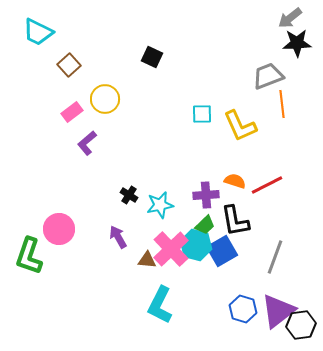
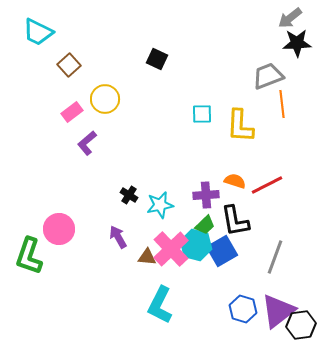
black square: moved 5 px right, 2 px down
yellow L-shape: rotated 27 degrees clockwise
brown triangle: moved 3 px up
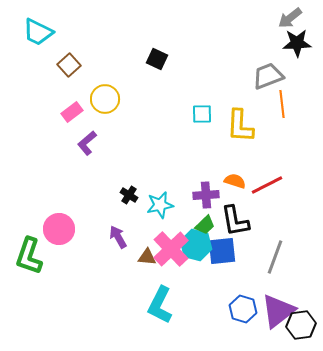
blue square: rotated 24 degrees clockwise
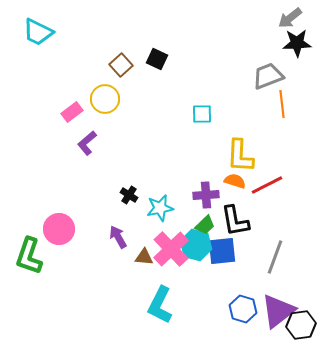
brown square: moved 52 px right
yellow L-shape: moved 30 px down
cyan star: moved 3 px down
brown triangle: moved 3 px left
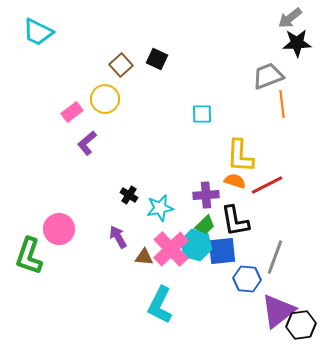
blue hexagon: moved 4 px right, 30 px up; rotated 12 degrees counterclockwise
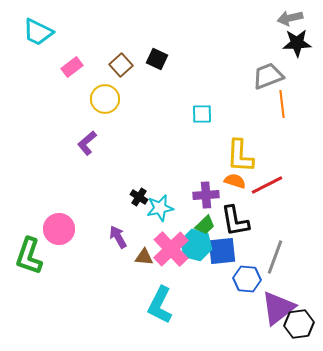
gray arrow: rotated 25 degrees clockwise
pink rectangle: moved 45 px up
black cross: moved 10 px right, 2 px down
purple triangle: moved 3 px up
black hexagon: moved 2 px left, 1 px up
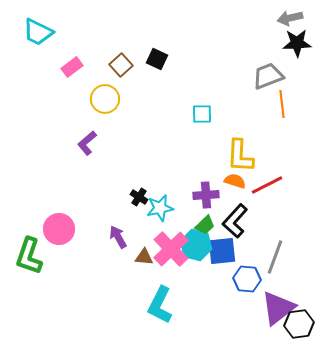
black L-shape: rotated 52 degrees clockwise
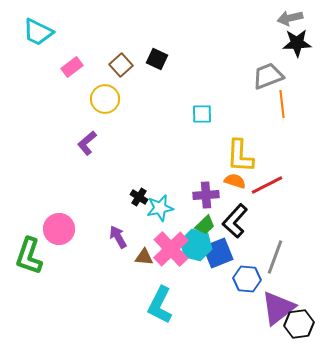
blue square: moved 4 px left, 2 px down; rotated 16 degrees counterclockwise
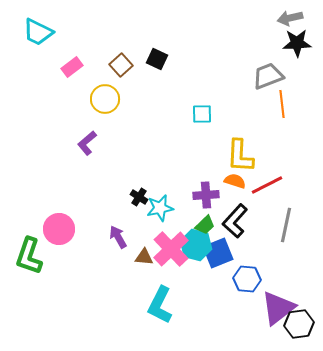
gray line: moved 11 px right, 32 px up; rotated 8 degrees counterclockwise
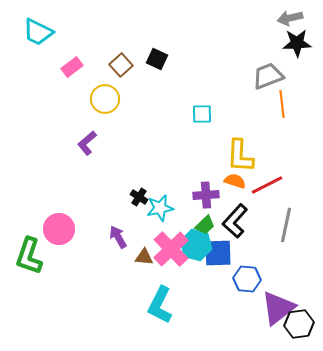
blue square: rotated 20 degrees clockwise
